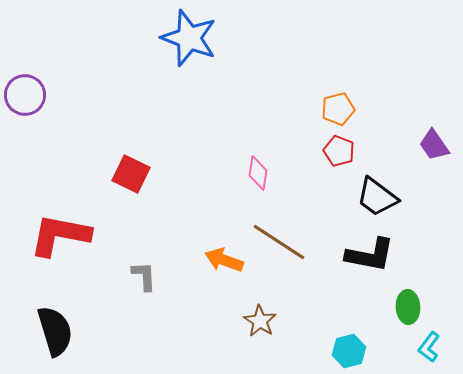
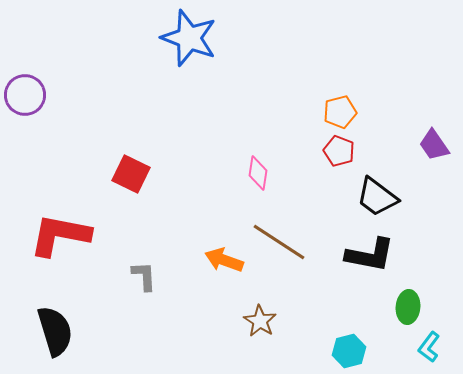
orange pentagon: moved 2 px right, 3 px down
green ellipse: rotated 8 degrees clockwise
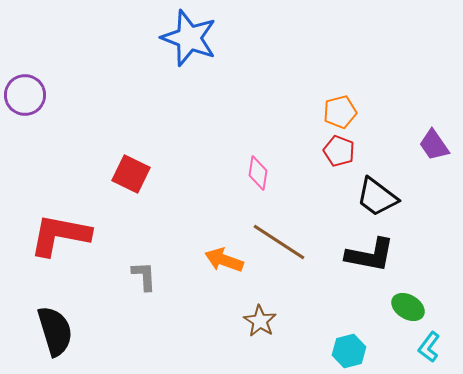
green ellipse: rotated 64 degrees counterclockwise
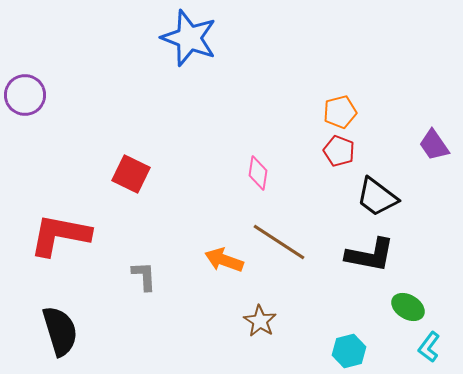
black semicircle: moved 5 px right
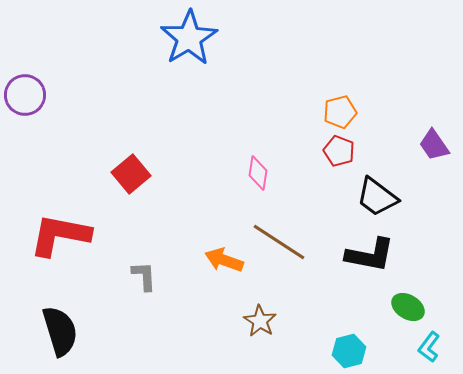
blue star: rotated 20 degrees clockwise
red square: rotated 24 degrees clockwise
